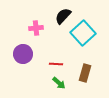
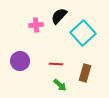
black semicircle: moved 4 px left
pink cross: moved 3 px up
purple circle: moved 3 px left, 7 px down
green arrow: moved 1 px right, 2 px down
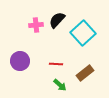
black semicircle: moved 2 px left, 4 px down
brown rectangle: rotated 36 degrees clockwise
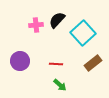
brown rectangle: moved 8 px right, 10 px up
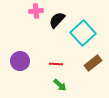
pink cross: moved 14 px up
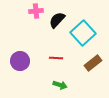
red line: moved 6 px up
green arrow: rotated 24 degrees counterclockwise
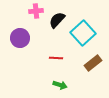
purple circle: moved 23 px up
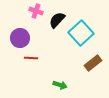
pink cross: rotated 24 degrees clockwise
cyan square: moved 2 px left
red line: moved 25 px left
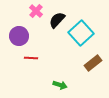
pink cross: rotated 24 degrees clockwise
purple circle: moved 1 px left, 2 px up
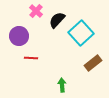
green arrow: moved 2 px right; rotated 112 degrees counterclockwise
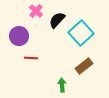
brown rectangle: moved 9 px left, 3 px down
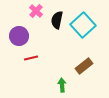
black semicircle: rotated 30 degrees counterclockwise
cyan square: moved 2 px right, 8 px up
red line: rotated 16 degrees counterclockwise
